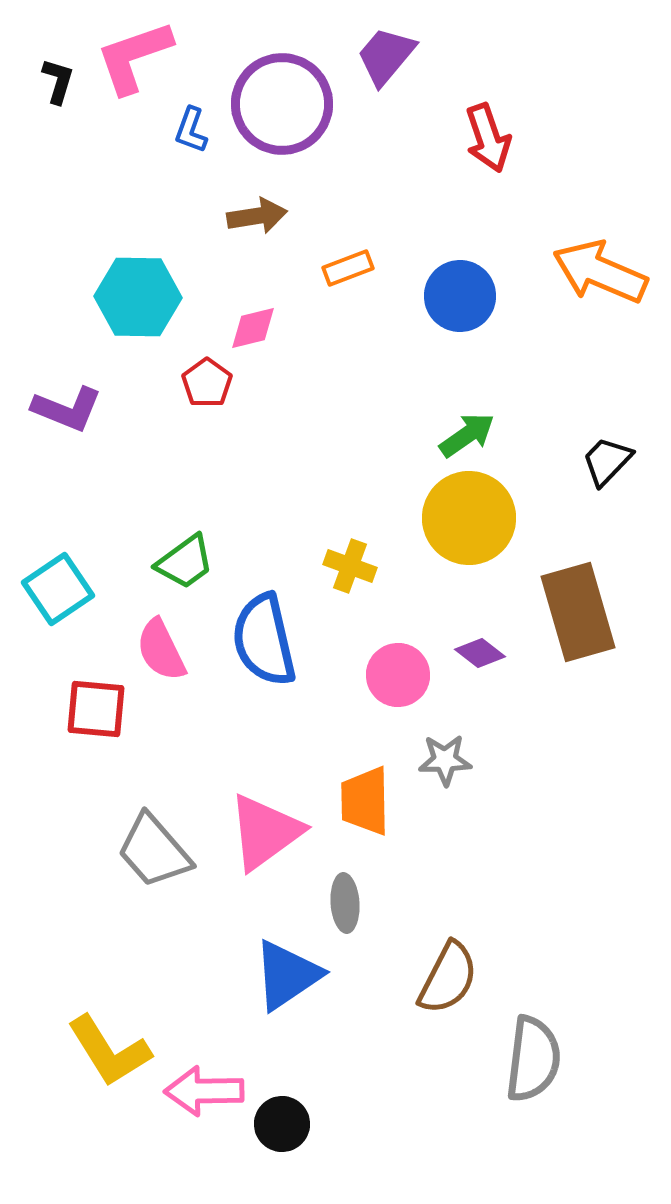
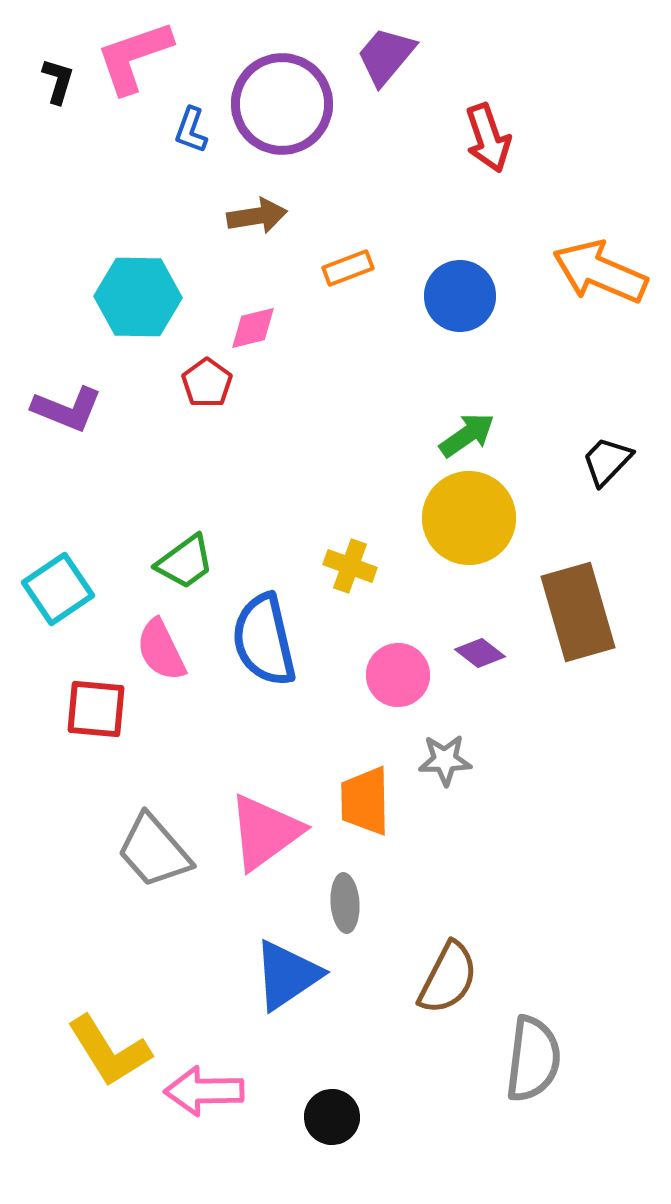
black circle: moved 50 px right, 7 px up
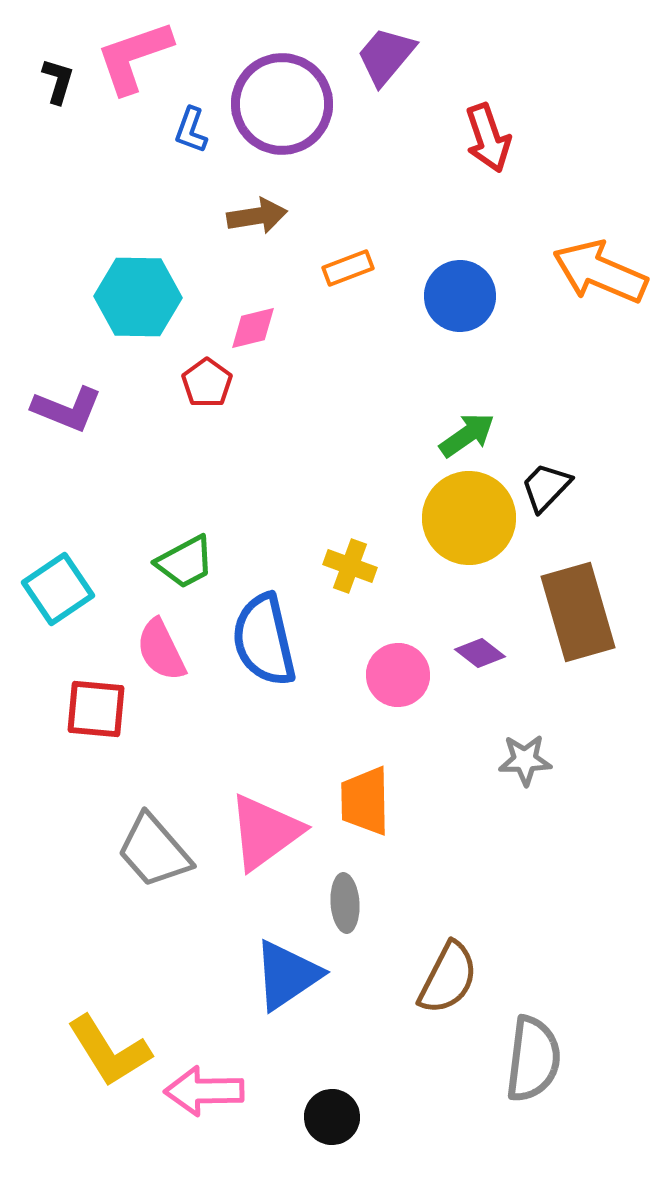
black trapezoid: moved 61 px left, 26 px down
green trapezoid: rotated 8 degrees clockwise
gray star: moved 80 px right
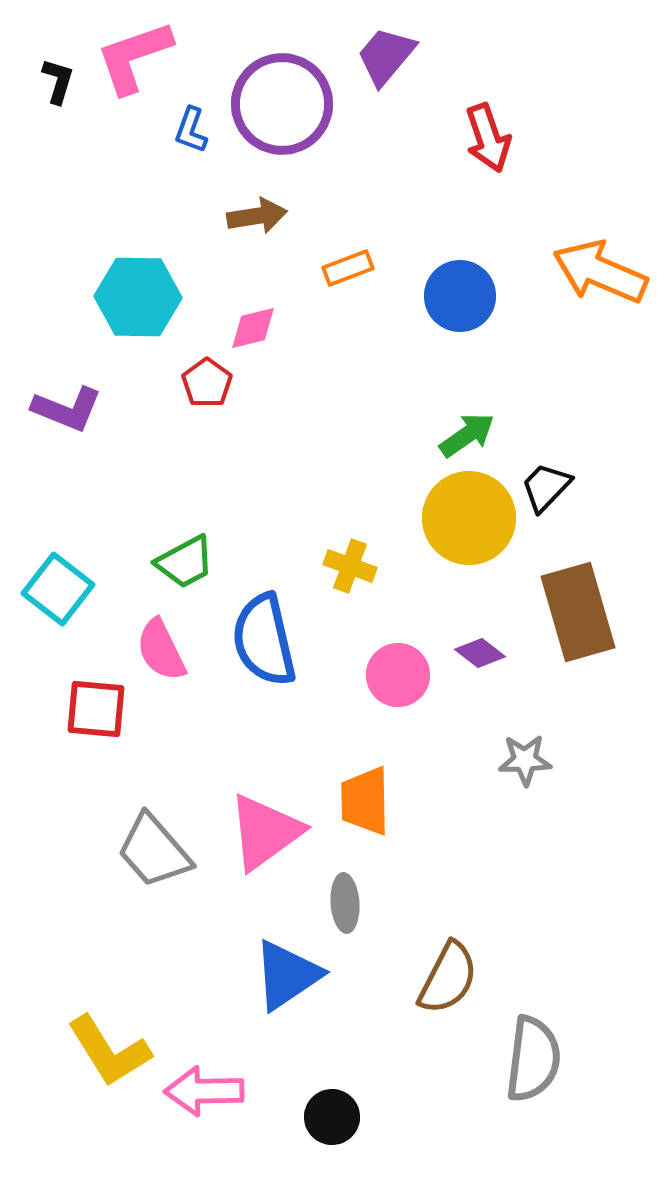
cyan square: rotated 18 degrees counterclockwise
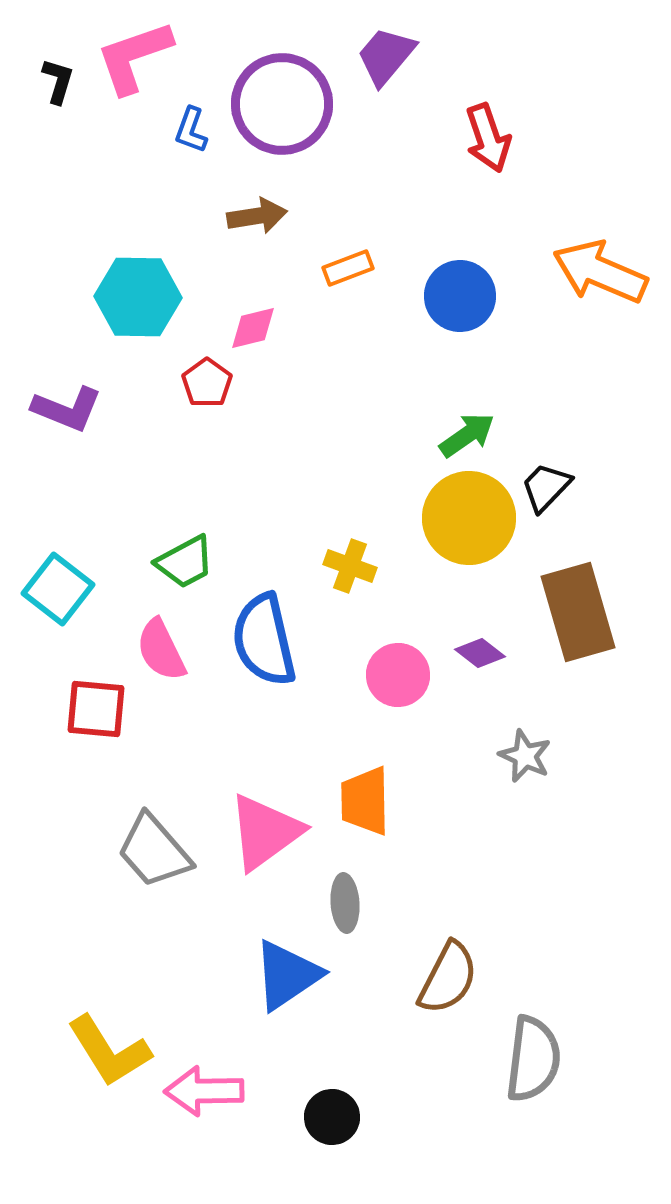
gray star: moved 4 px up; rotated 26 degrees clockwise
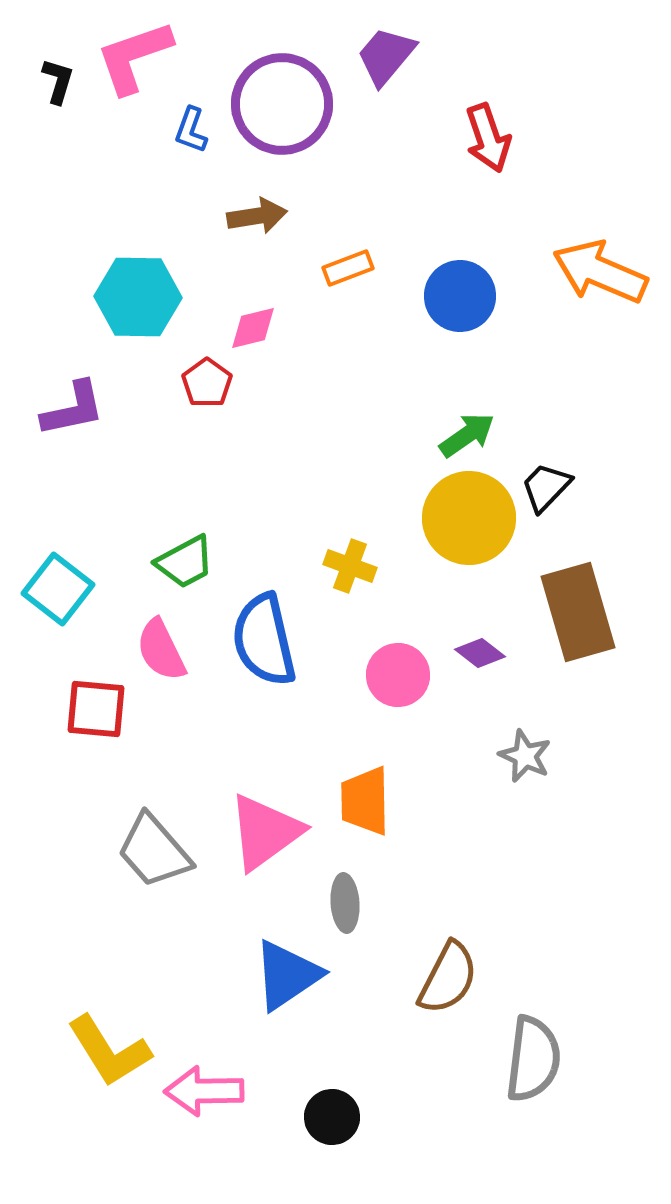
purple L-shape: moved 6 px right; rotated 34 degrees counterclockwise
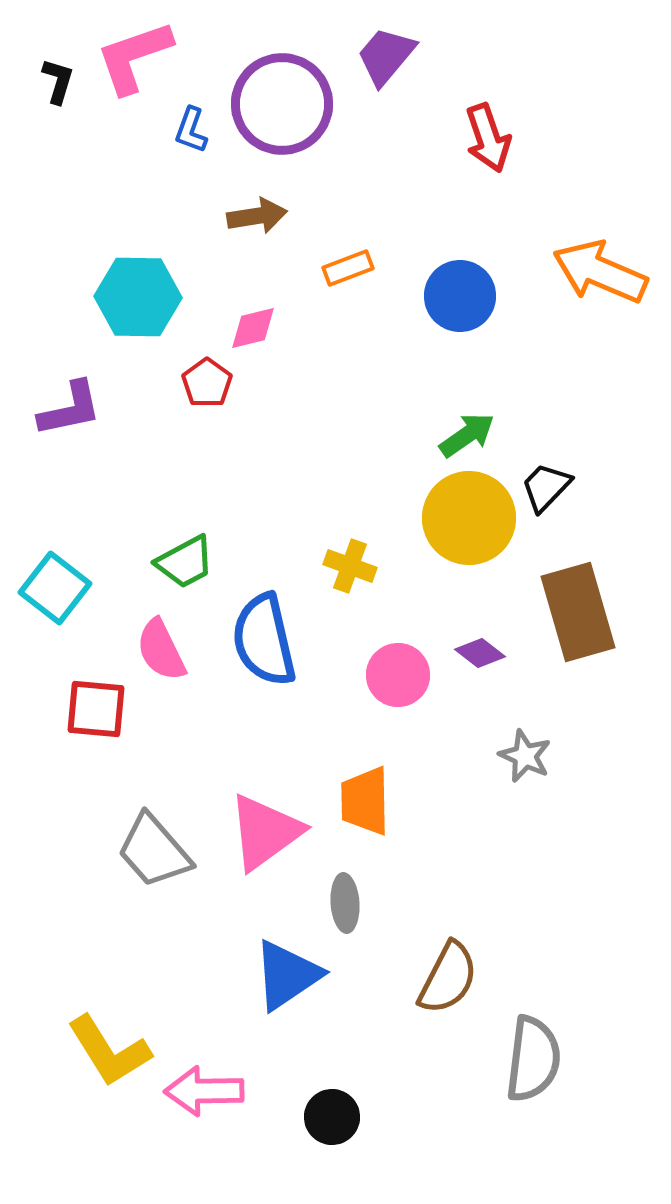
purple L-shape: moved 3 px left
cyan square: moved 3 px left, 1 px up
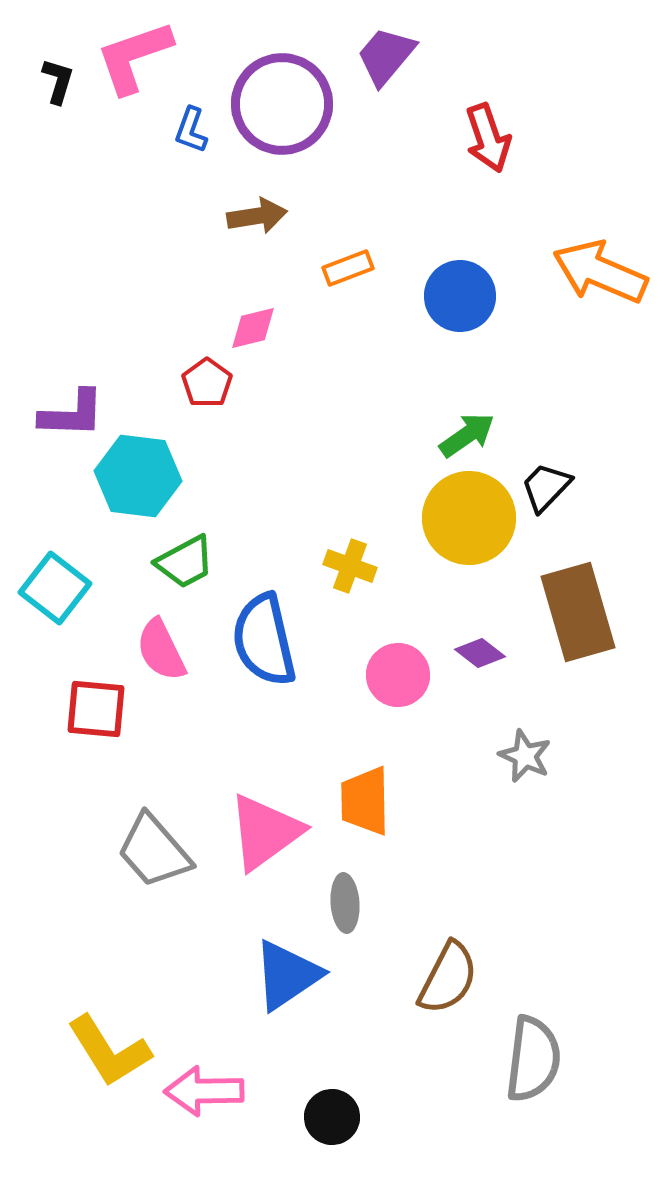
cyan hexagon: moved 179 px down; rotated 6 degrees clockwise
purple L-shape: moved 2 px right, 5 px down; rotated 14 degrees clockwise
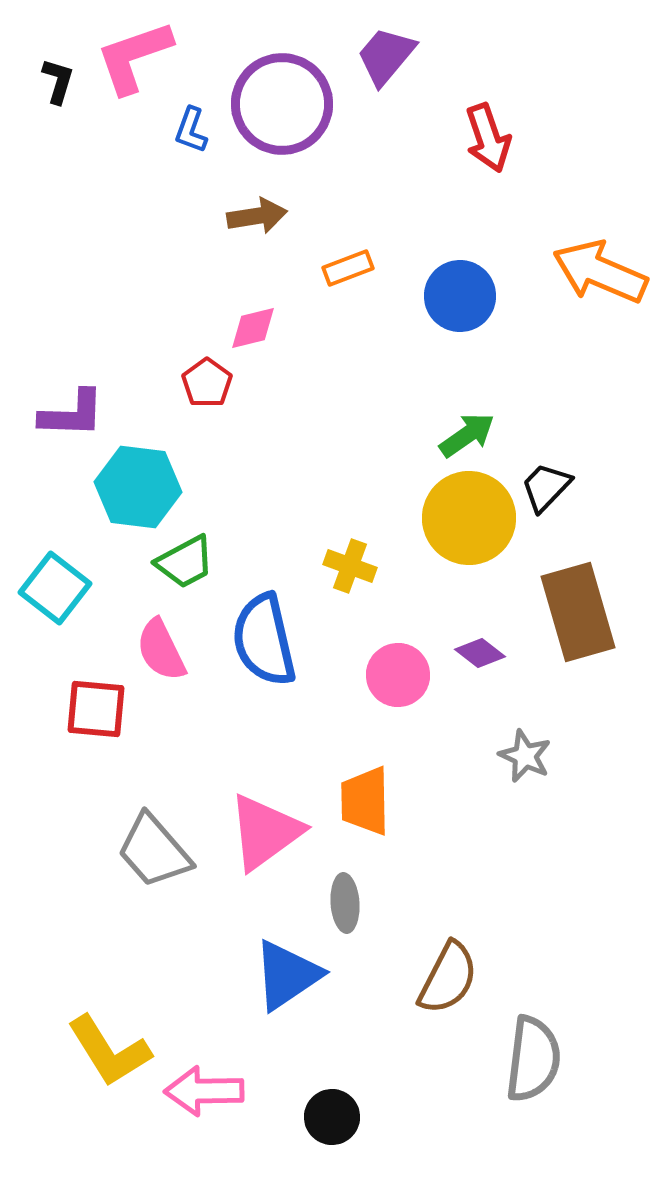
cyan hexagon: moved 11 px down
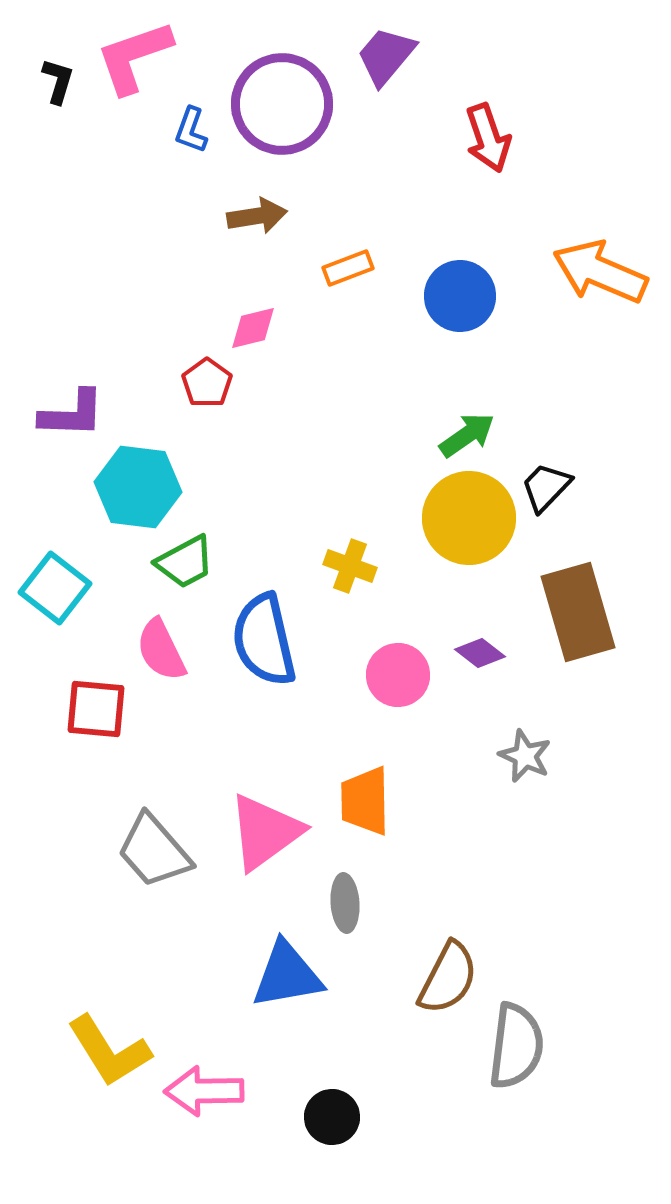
blue triangle: rotated 24 degrees clockwise
gray semicircle: moved 17 px left, 13 px up
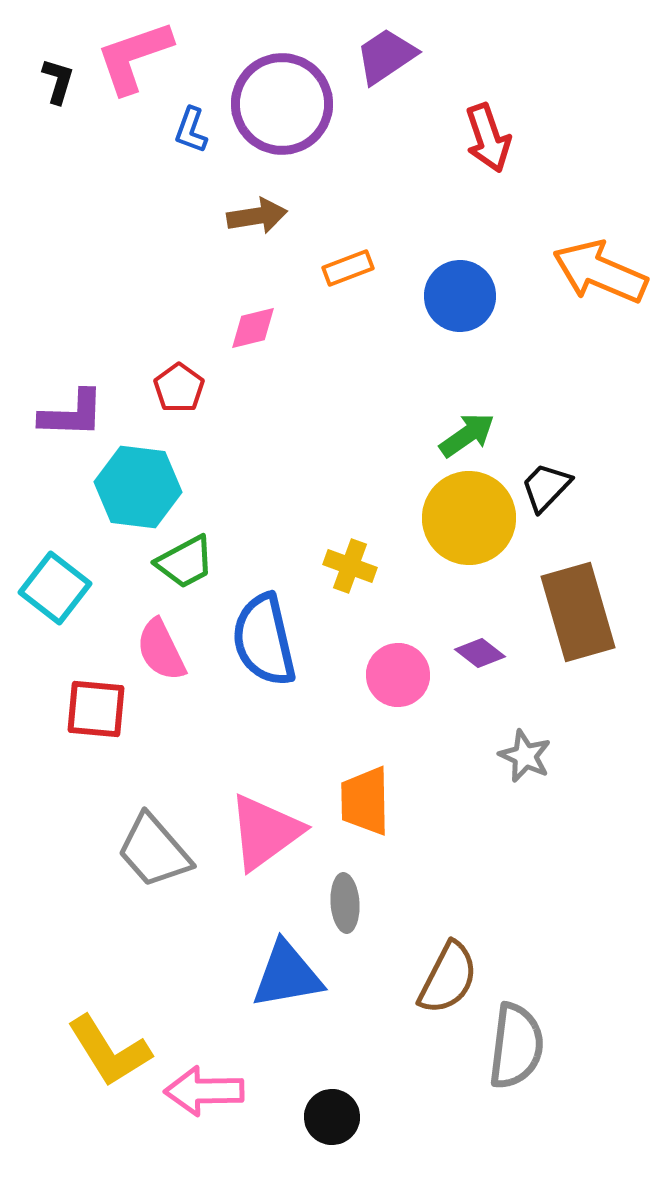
purple trapezoid: rotated 16 degrees clockwise
red pentagon: moved 28 px left, 5 px down
